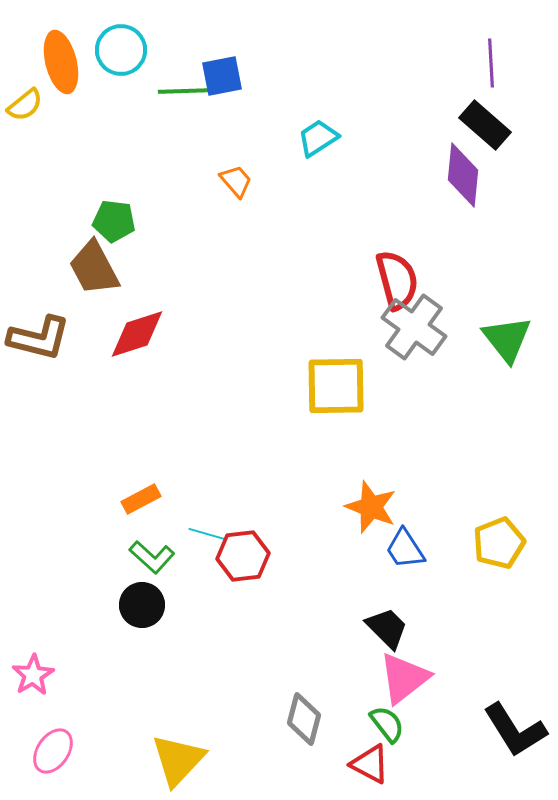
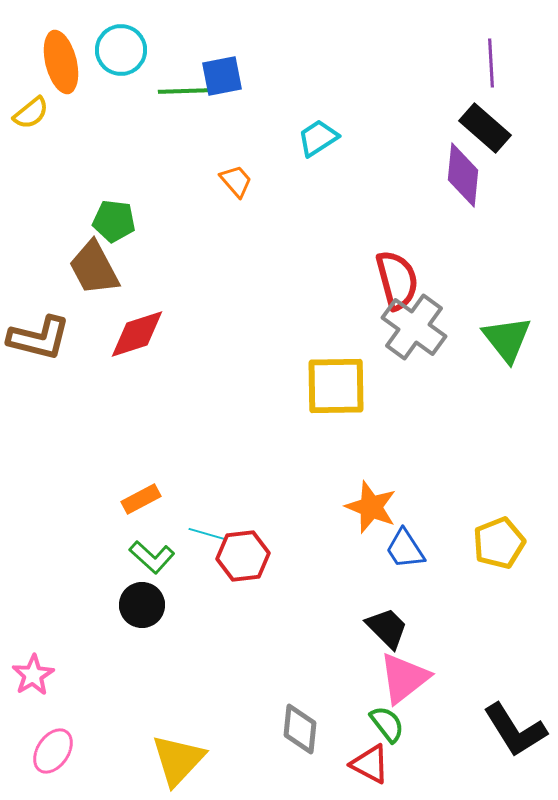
yellow semicircle: moved 6 px right, 8 px down
black rectangle: moved 3 px down
gray diamond: moved 4 px left, 10 px down; rotated 9 degrees counterclockwise
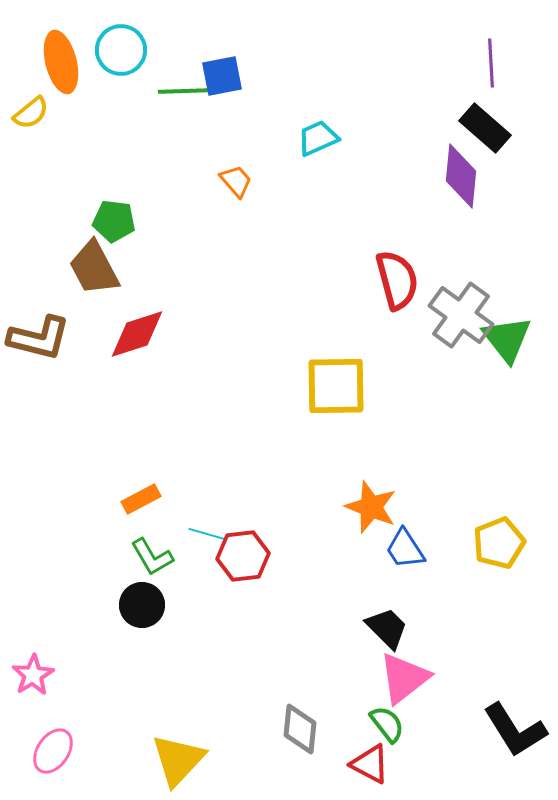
cyan trapezoid: rotated 9 degrees clockwise
purple diamond: moved 2 px left, 1 px down
gray cross: moved 47 px right, 12 px up
green L-shape: rotated 18 degrees clockwise
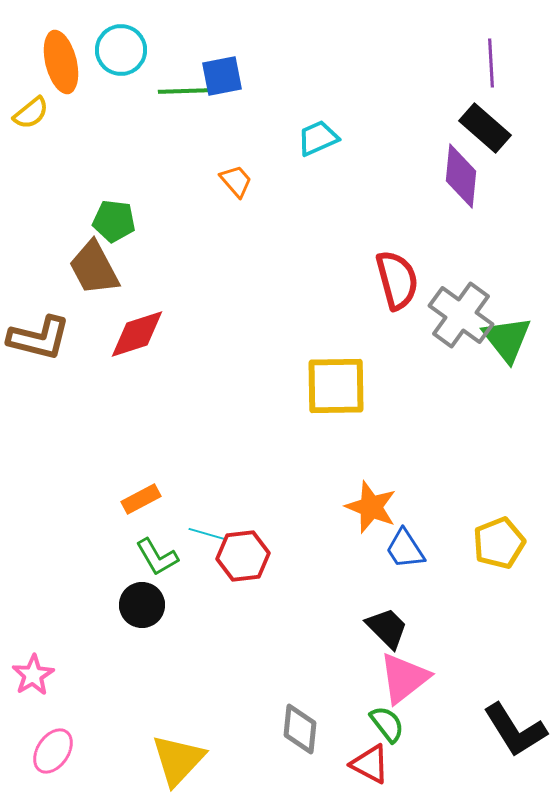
green L-shape: moved 5 px right
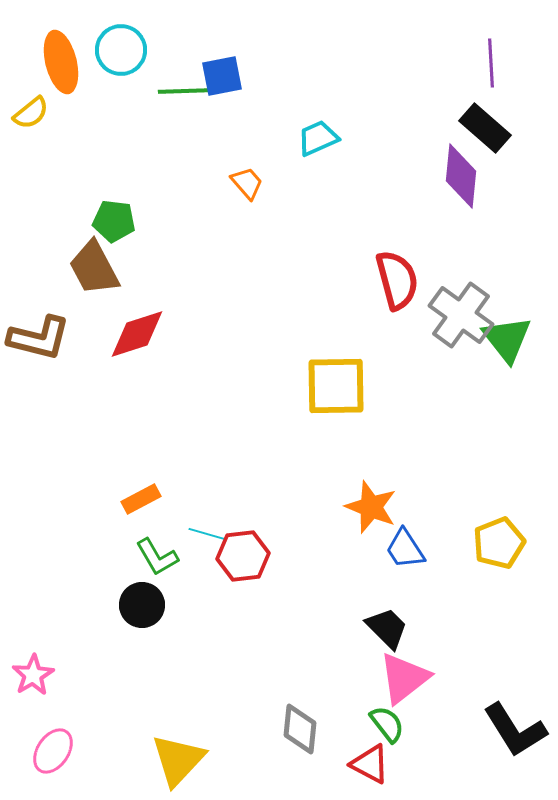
orange trapezoid: moved 11 px right, 2 px down
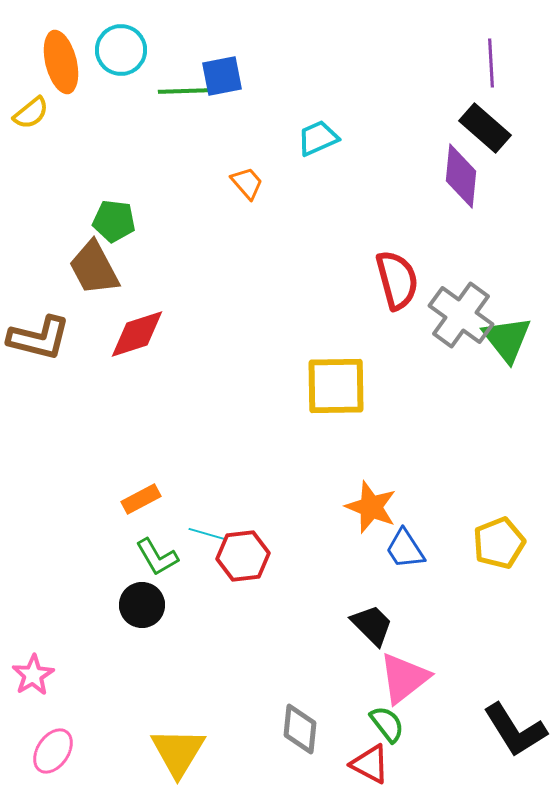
black trapezoid: moved 15 px left, 3 px up
yellow triangle: moved 8 px up; rotated 12 degrees counterclockwise
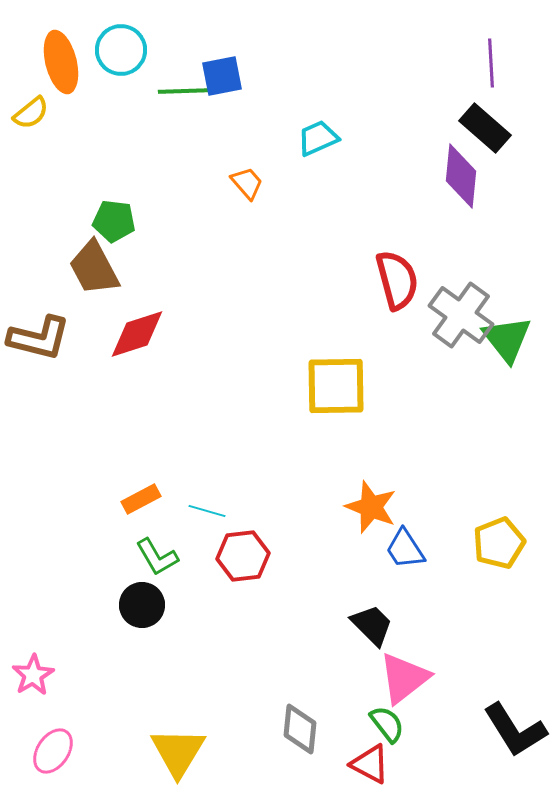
cyan line: moved 23 px up
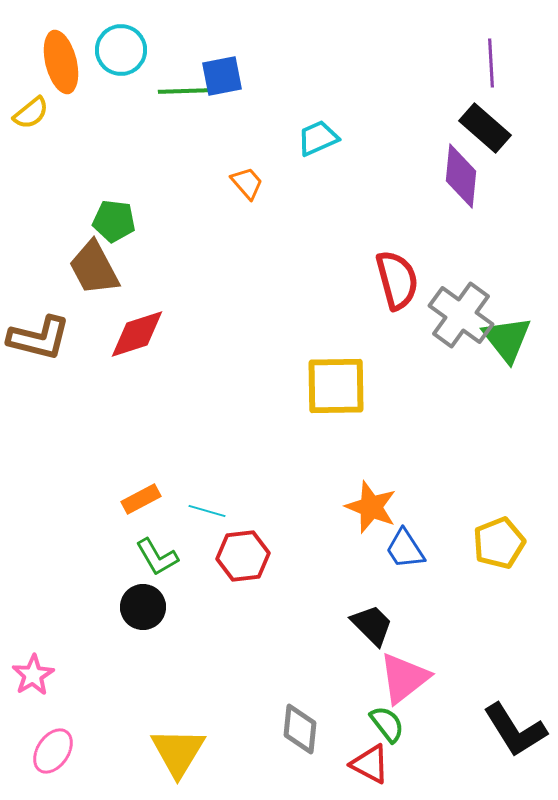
black circle: moved 1 px right, 2 px down
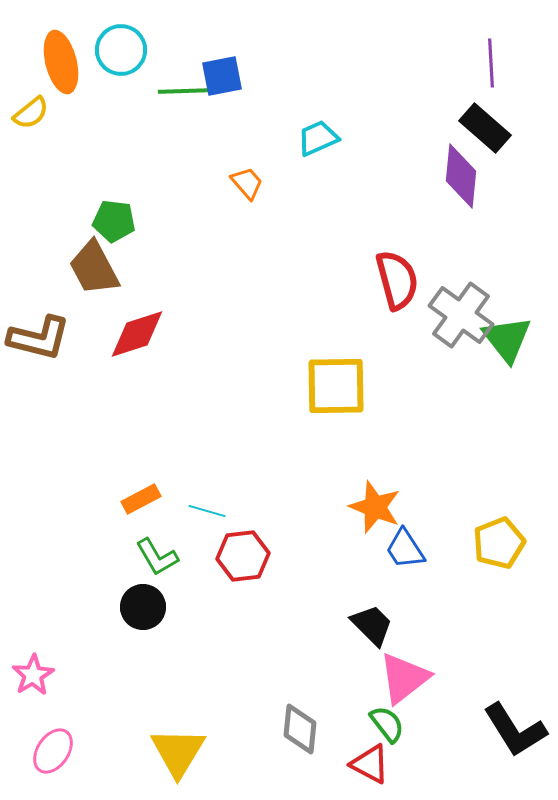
orange star: moved 4 px right
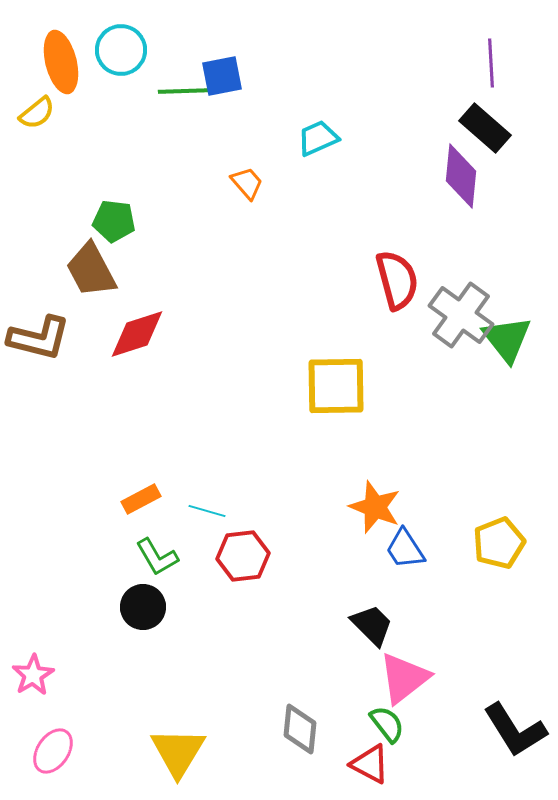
yellow semicircle: moved 6 px right
brown trapezoid: moved 3 px left, 2 px down
